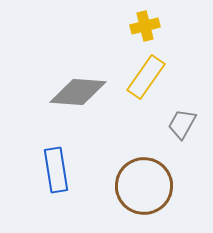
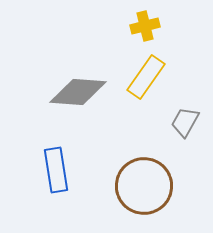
gray trapezoid: moved 3 px right, 2 px up
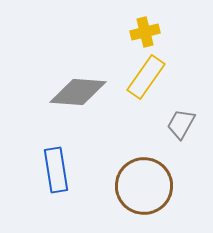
yellow cross: moved 6 px down
gray trapezoid: moved 4 px left, 2 px down
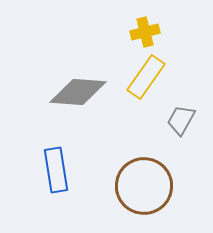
gray trapezoid: moved 4 px up
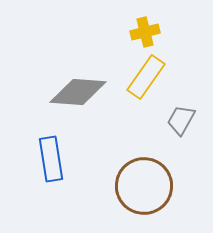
blue rectangle: moved 5 px left, 11 px up
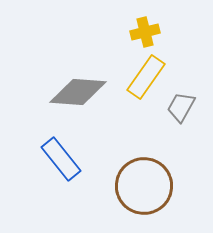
gray trapezoid: moved 13 px up
blue rectangle: moved 10 px right; rotated 30 degrees counterclockwise
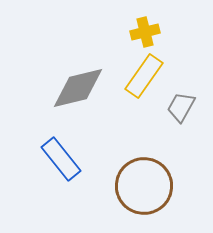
yellow rectangle: moved 2 px left, 1 px up
gray diamond: moved 4 px up; rotated 18 degrees counterclockwise
